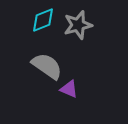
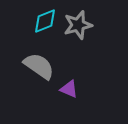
cyan diamond: moved 2 px right, 1 px down
gray semicircle: moved 8 px left
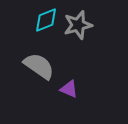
cyan diamond: moved 1 px right, 1 px up
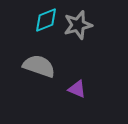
gray semicircle: rotated 16 degrees counterclockwise
purple triangle: moved 8 px right
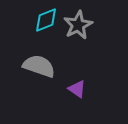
gray star: rotated 12 degrees counterclockwise
purple triangle: rotated 12 degrees clockwise
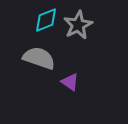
gray semicircle: moved 8 px up
purple triangle: moved 7 px left, 7 px up
